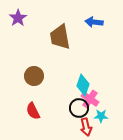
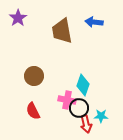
brown trapezoid: moved 2 px right, 6 px up
pink cross: moved 23 px left, 1 px down; rotated 24 degrees counterclockwise
red arrow: moved 3 px up
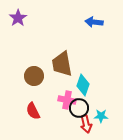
brown trapezoid: moved 33 px down
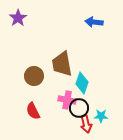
cyan diamond: moved 1 px left, 2 px up
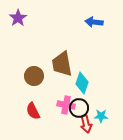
pink cross: moved 1 px left, 5 px down
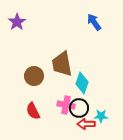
purple star: moved 1 px left, 4 px down
blue arrow: rotated 48 degrees clockwise
red arrow: rotated 102 degrees clockwise
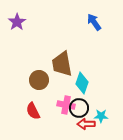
brown circle: moved 5 px right, 4 px down
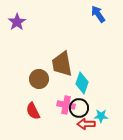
blue arrow: moved 4 px right, 8 px up
brown circle: moved 1 px up
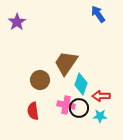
brown trapezoid: moved 4 px right, 1 px up; rotated 44 degrees clockwise
brown circle: moved 1 px right, 1 px down
cyan diamond: moved 1 px left, 1 px down
red semicircle: rotated 18 degrees clockwise
cyan star: moved 1 px left
red arrow: moved 15 px right, 28 px up
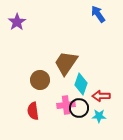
pink cross: rotated 18 degrees counterclockwise
cyan star: moved 1 px left
